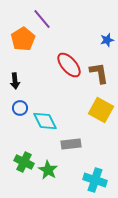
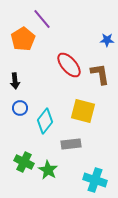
blue star: rotated 16 degrees clockwise
brown L-shape: moved 1 px right, 1 px down
yellow square: moved 18 px left, 1 px down; rotated 15 degrees counterclockwise
cyan diamond: rotated 65 degrees clockwise
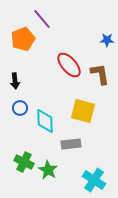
orange pentagon: rotated 10 degrees clockwise
cyan diamond: rotated 40 degrees counterclockwise
cyan cross: moved 1 px left; rotated 15 degrees clockwise
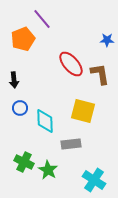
red ellipse: moved 2 px right, 1 px up
black arrow: moved 1 px left, 1 px up
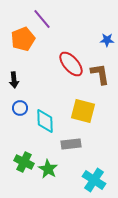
green star: moved 1 px up
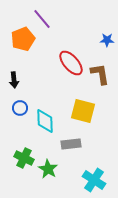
red ellipse: moved 1 px up
green cross: moved 4 px up
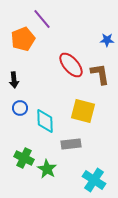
red ellipse: moved 2 px down
green star: moved 1 px left
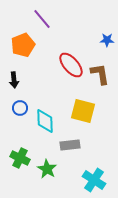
orange pentagon: moved 6 px down
gray rectangle: moved 1 px left, 1 px down
green cross: moved 4 px left
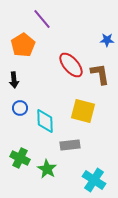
orange pentagon: rotated 10 degrees counterclockwise
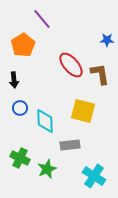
green star: rotated 18 degrees clockwise
cyan cross: moved 4 px up
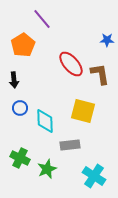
red ellipse: moved 1 px up
